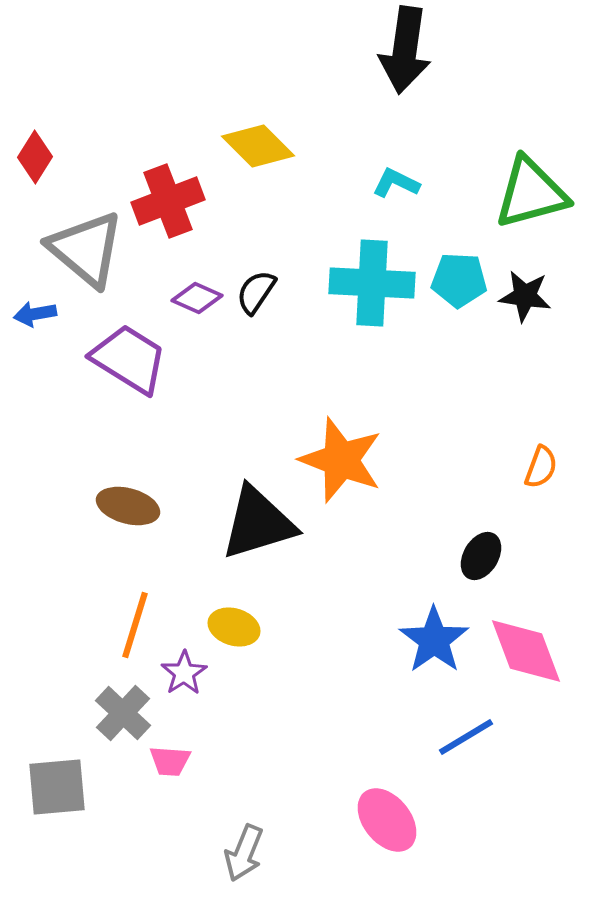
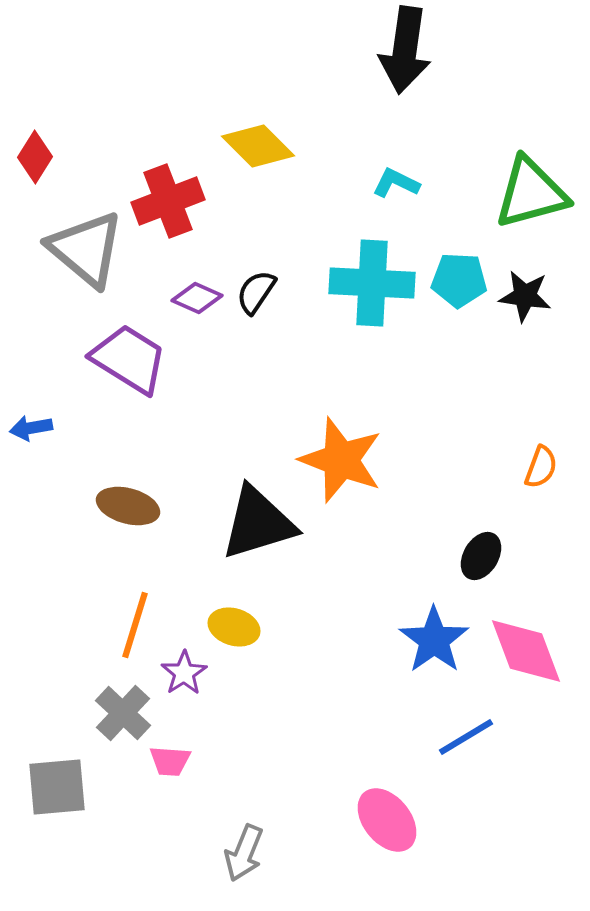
blue arrow: moved 4 px left, 114 px down
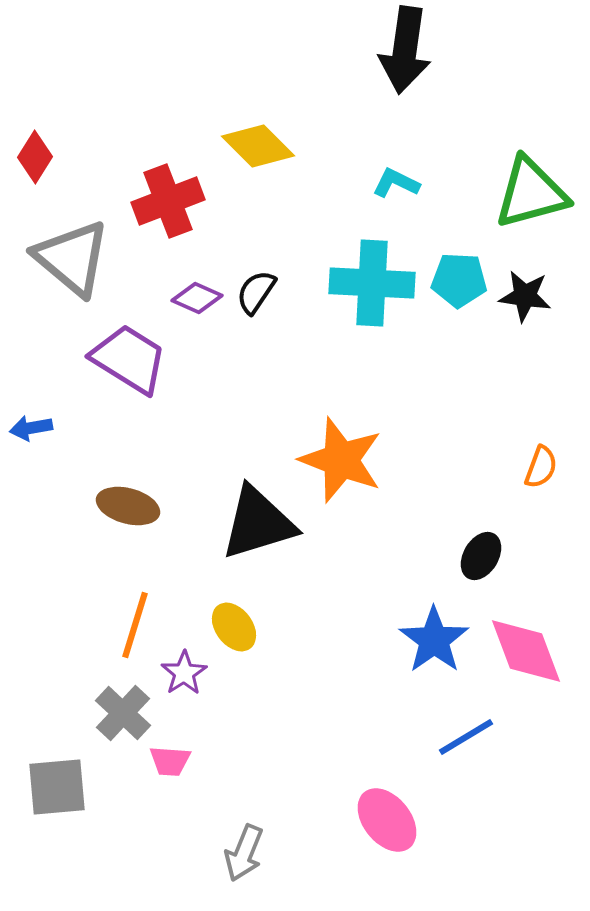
gray triangle: moved 14 px left, 9 px down
yellow ellipse: rotated 36 degrees clockwise
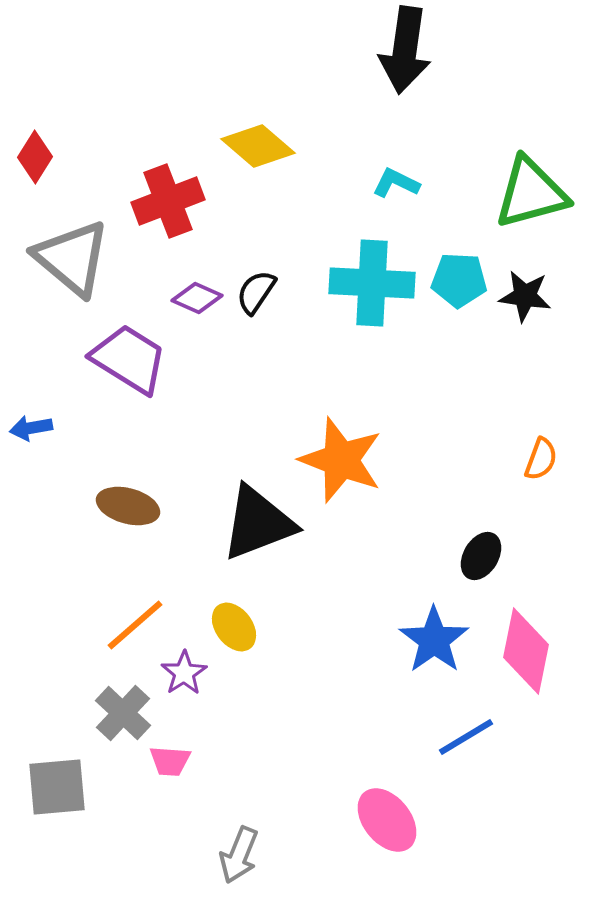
yellow diamond: rotated 4 degrees counterclockwise
orange semicircle: moved 8 px up
black triangle: rotated 4 degrees counterclockwise
orange line: rotated 32 degrees clockwise
pink diamond: rotated 32 degrees clockwise
gray arrow: moved 5 px left, 2 px down
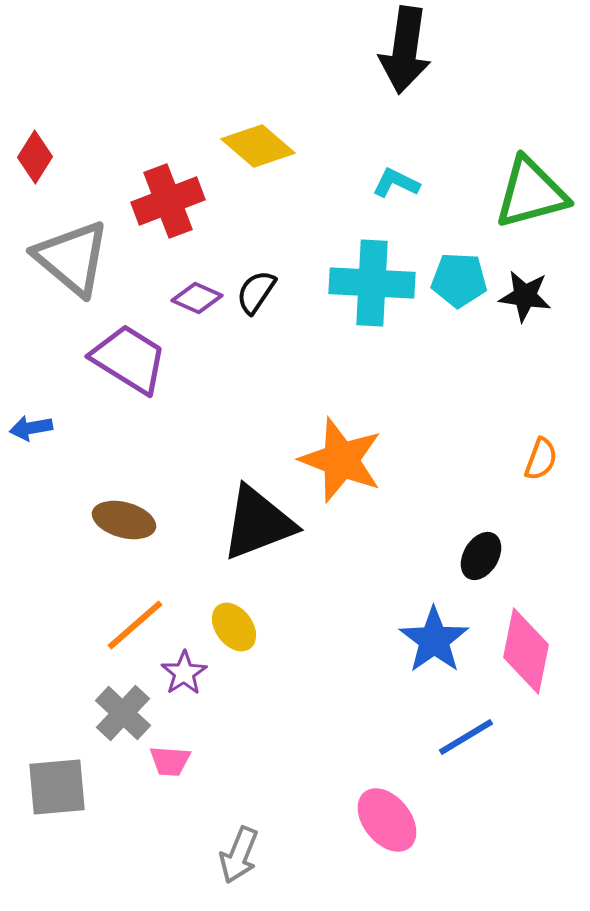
brown ellipse: moved 4 px left, 14 px down
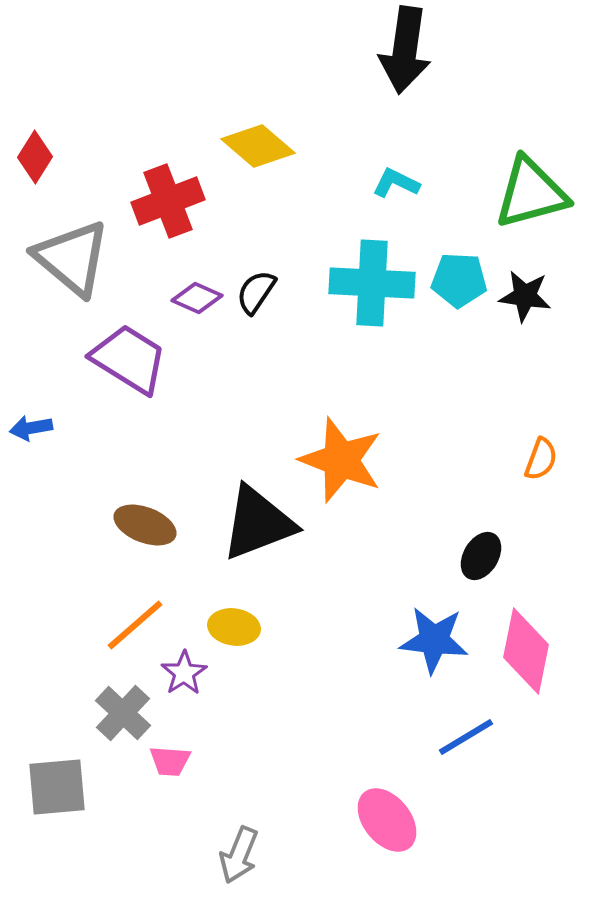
brown ellipse: moved 21 px right, 5 px down; rotated 6 degrees clockwise
yellow ellipse: rotated 45 degrees counterclockwise
blue star: rotated 30 degrees counterclockwise
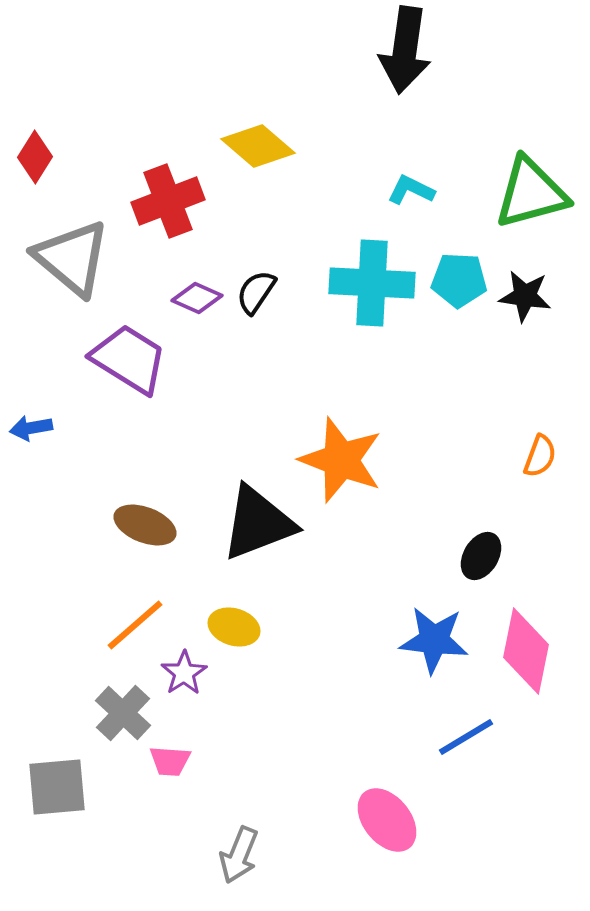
cyan L-shape: moved 15 px right, 7 px down
orange semicircle: moved 1 px left, 3 px up
yellow ellipse: rotated 9 degrees clockwise
